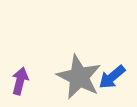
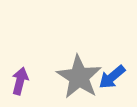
gray star: rotated 6 degrees clockwise
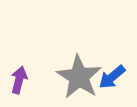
purple arrow: moved 1 px left, 1 px up
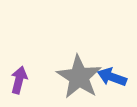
blue arrow: rotated 60 degrees clockwise
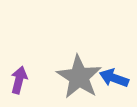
blue arrow: moved 2 px right, 1 px down
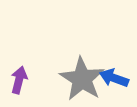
gray star: moved 3 px right, 2 px down
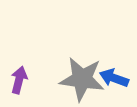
gray star: rotated 24 degrees counterclockwise
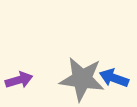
purple arrow: rotated 60 degrees clockwise
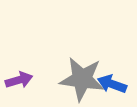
blue arrow: moved 2 px left, 6 px down
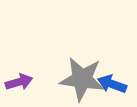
purple arrow: moved 2 px down
